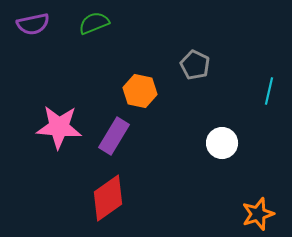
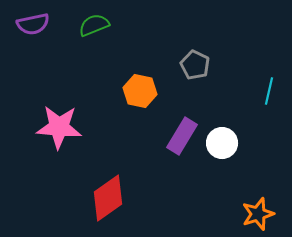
green semicircle: moved 2 px down
purple rectangle: moved 68 px right
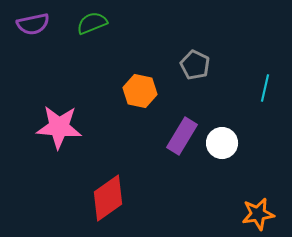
green semicircle: moved 2 px left, 2 px up
cyan line: moved 4 px left, 3 px up
orange star: rotated 8 degrees clockwise
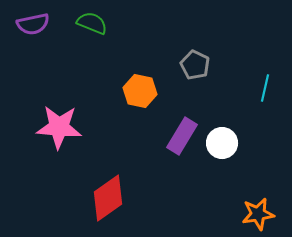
green semicircle: rotated 44 degrees clockwise
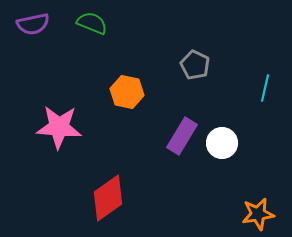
orange hexagon: moved 13 px left, 1 px down
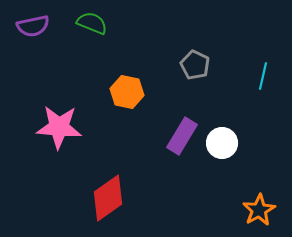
purple semicircle: moved 2 px down
cyan line: moved 2 px left, 12 px up
orange star: moved 1 px right, 4 px up; rotated 20 degrees counterclockwise
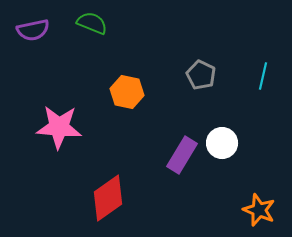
purple semicircle: moved 4 px down
gray pentagon: moved 6 px right, 10 px down
purple rectangle: moved 19 px down
orange star: rotated 20 degrees counterclockwise
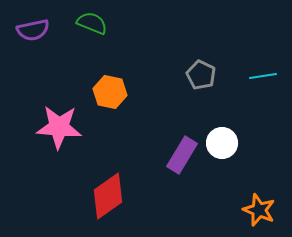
cyan line: rotated 68 degrees clockwise
orange hexagon: moved 17 px left
red diamond: moved 2 px up
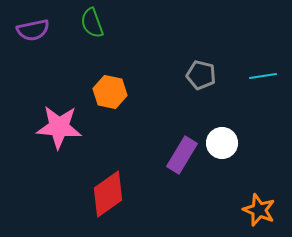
green semicircle: rotated 132 degrees counterclockwise
gray pentagon: rotated 12 degrees counterclockwise
red diamond: moved 2 px up
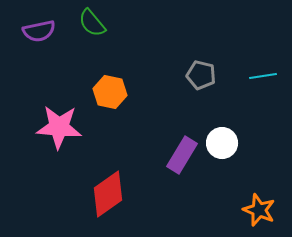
green semicircle: rotated 20 degrees counterclockwise
purple semicircle: moved 6 px right, 1 px down
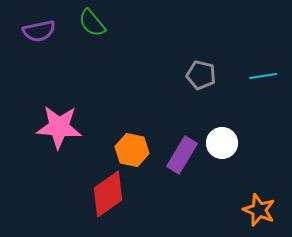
orange hexagon: moved 22 px right, 58 px down
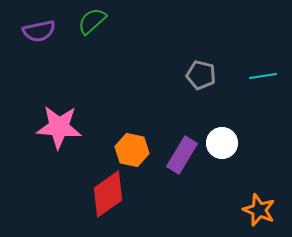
green semicircle: moved 2 px up; rotated 88 degrees clockwise
